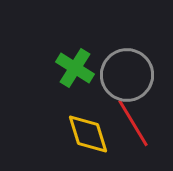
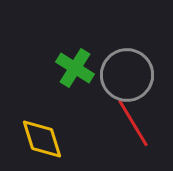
yellow diamond: moved 46 px left, 5 px down
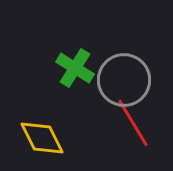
gray circle: moved 3 px left, 5 px down
yellow diamond: moved 1 px up; rotated 9 degrees counterclockwise
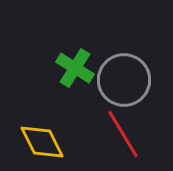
red line: moved 10 px left, 11 px down
yellow diamond: moved 4 px down
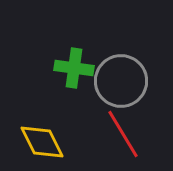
green cross: moved 1 px left; rotated 24 degrees counterclockwise
gray circle: moved 3 px left, 1 px down
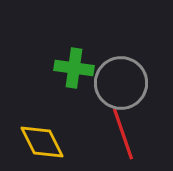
gray circle: moved 2 px down
red line: rotated 12 degrees clockwise
